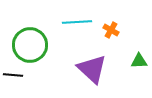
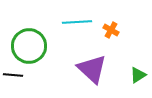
green circle: moved 1 px left, 1 px down
green triangle: moved 1 px left, 14 px down; rotated 30 degrees counterclockwise
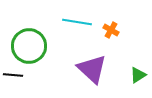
cyan line: rotated 12 degrees clockwise
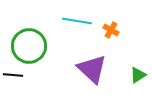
cyan line: moved 1 px up
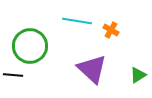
green circle: moved 1 px right
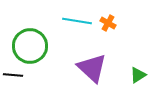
orange cross: moved 3 px left, 7 px up
purple triangle: moved 1 px up
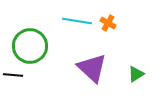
green triangle: moved 2 px left, 1 px up
